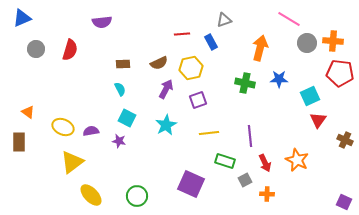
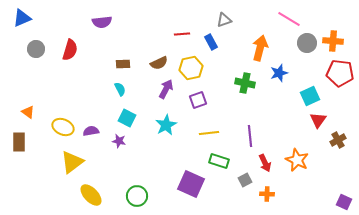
blue star at (279, 79): moved 6 px up; rotated 18 degrees counterclockwise
brown cross at (345, 140): moved 7 px left; rotated 35 degrees clockwise
green rectangle at (225, 161): moved 6 px left
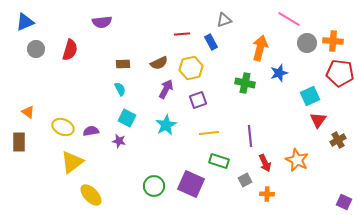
blue triangle at (22, 18): moved 3 px right, 4 px down
green circle at (137, 196): moved 17 px right, 10 px up
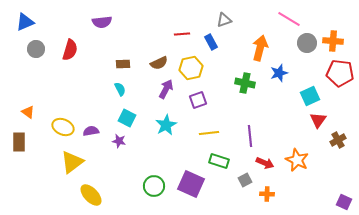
red arrow at (265, 163): rotated 42 degrees counterclockwise
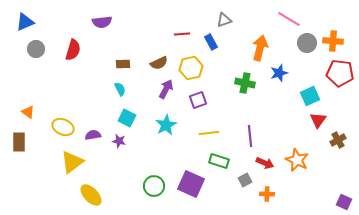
red semicircle at (70, 50): moved 3 px right
purple semicircle at (91, 131): moved 2 px right, 4 px down
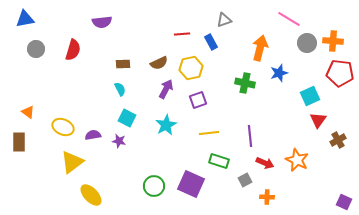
blue triangle at (25, 22): moved 3 px up; rotated 12 degrees clockwise
orange cross at (267, 194): moved 3 px down
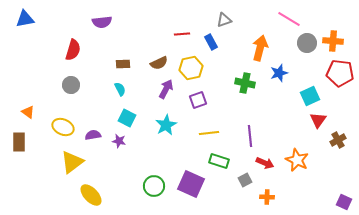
gray circle at (36, 49): moved 35 px right, 36 px down
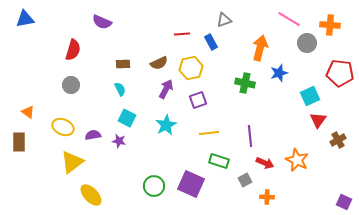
purple semicircle at (102, 22): rotated 30 degrees clockwise
orange cross at (333, 41): moved 3 px left, 16 px up
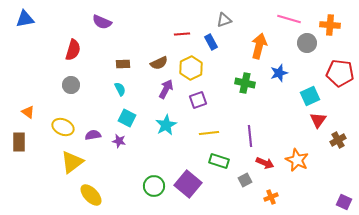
pink line at (289, 19): rotated 15 degrees counterclockwise
orange arrow at (260, 48): moved 1 px left, 2 px up
yellow hexagon at (191, 68): rotated 15 degrees counterclockwise
purple square at (191, 184): moved 3 px left; rotated 16 degrees clockwise
orange cross at (267, 197): moved 4 px right; rotated 24 degrees counterclockwise
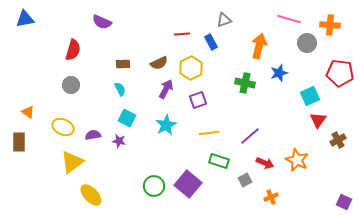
purple line at (250, 136): rotated 55 degrees clockwise
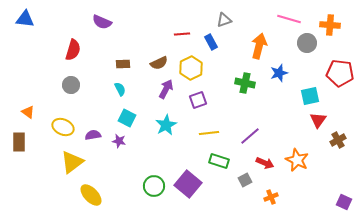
blue triangle at (25, 19): rotated 18 degrees clockwise
cyan square at (310, 96): rotated 12 degrees clockwise
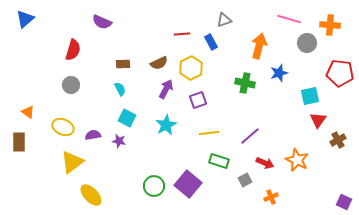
blue triangle at (25, 19): rotated 48 degrees counterclockwise
